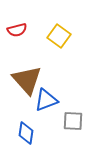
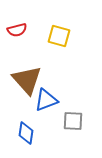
yellow square: rotated 20 degrees counterclockwise
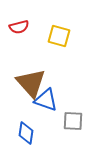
red semicircle: moved 2 px right, 3 px up
brown triangle: moved 4 px right, 3 px down
blue triangle: rotated 40 degrees clockwise
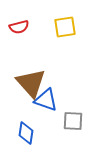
yellow square: moved 6 px right, 9 px up; rotated 25 degrees counterclockwise
